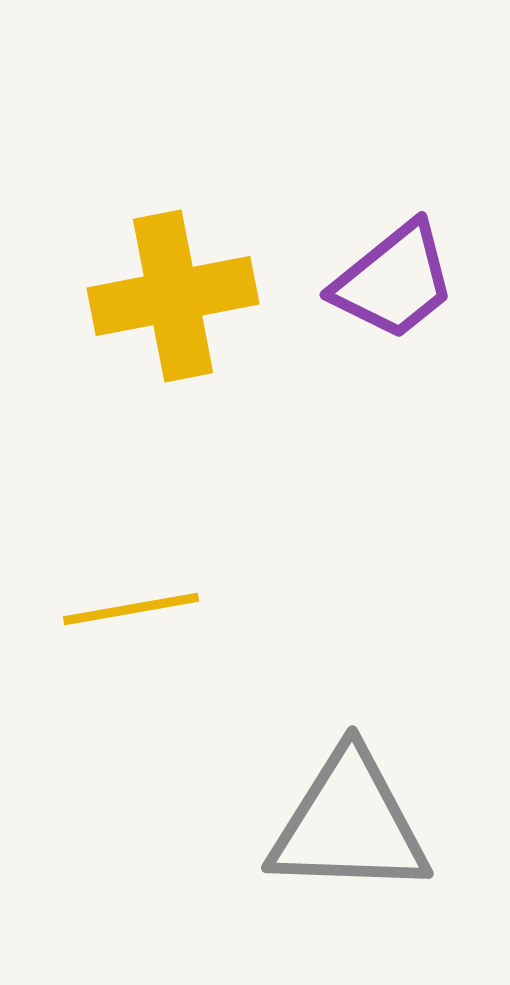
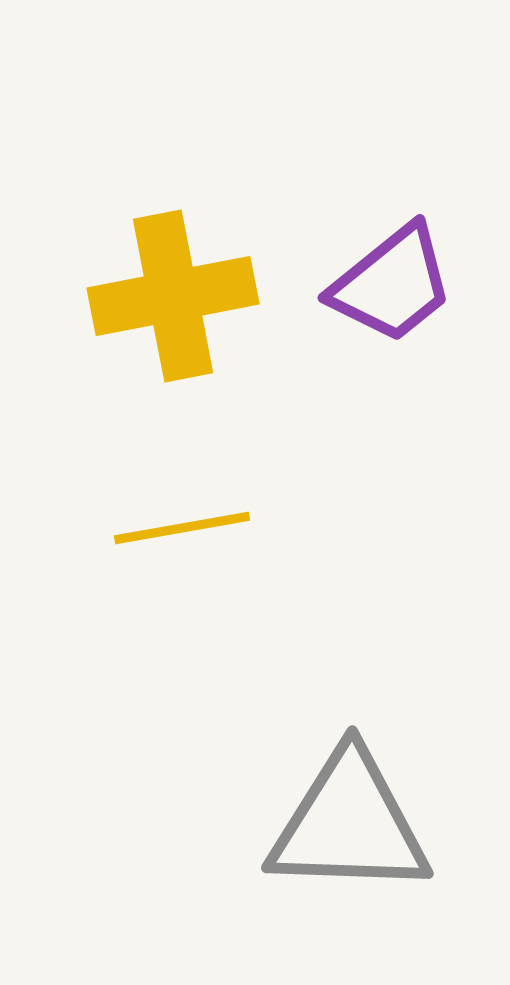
purple trapezoid: moved 2 px left, 3 px down
yellow line: moved 51 px right, 81 px up
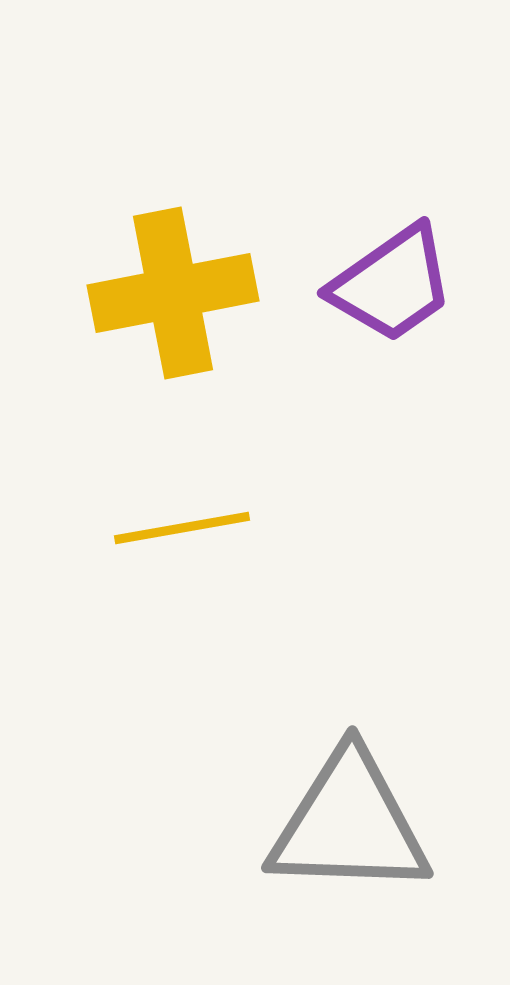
purple trapezoid: rotated 4 degrees clockwise
yellow cross: moved 3 px up
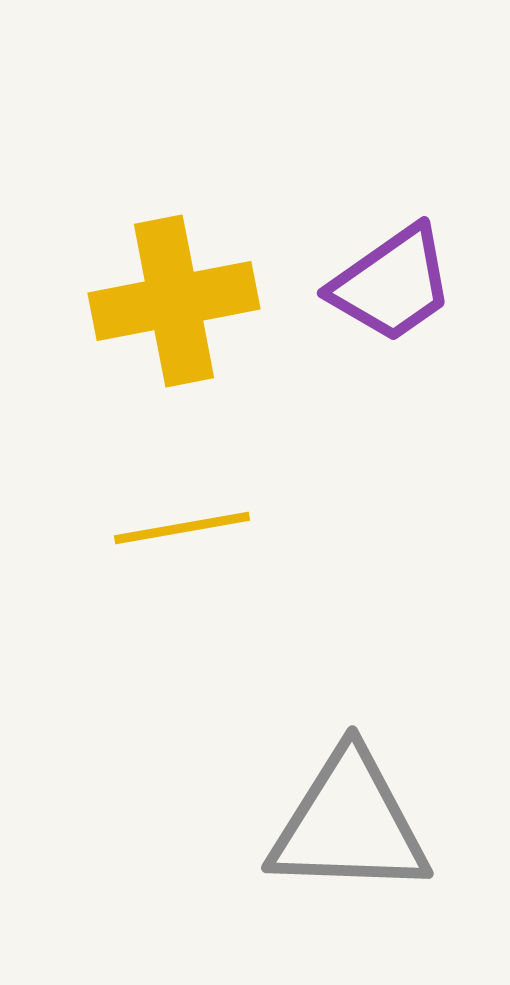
yellow cross: moved 1 px right, 8 px down
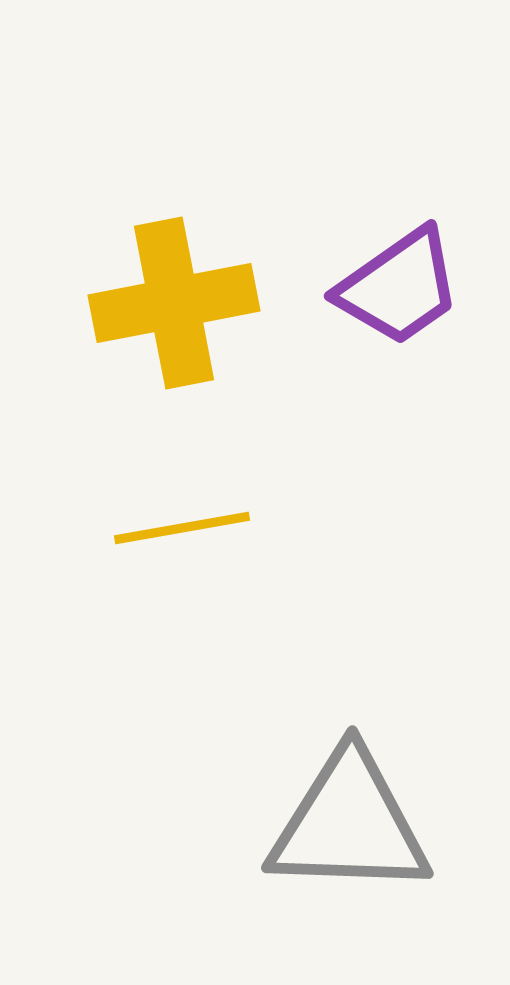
purple trapezoid: moved 7 px right, 3 px down
yellow cross: moved 2 px down
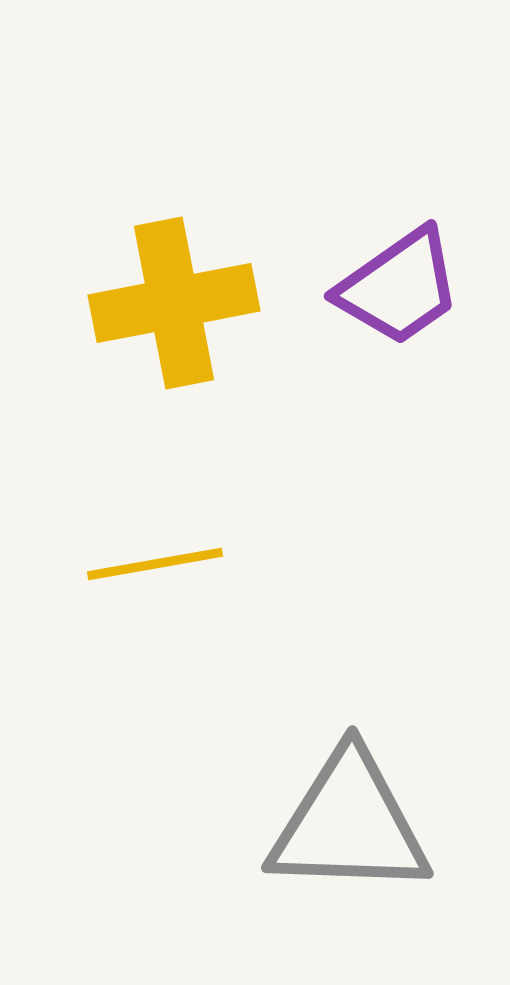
yellow line: moved 27 px left, 36 px down
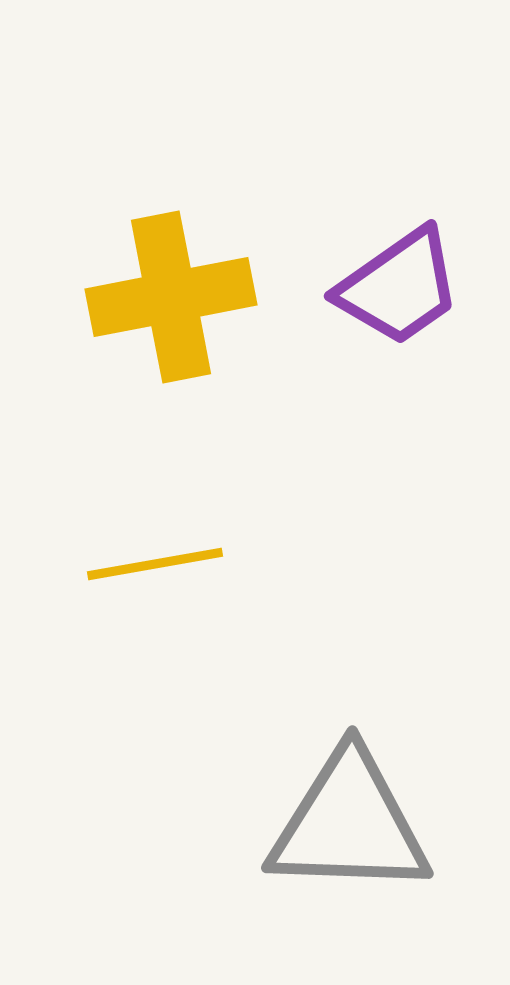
yellow cross: moved 3 px left, 6 px up
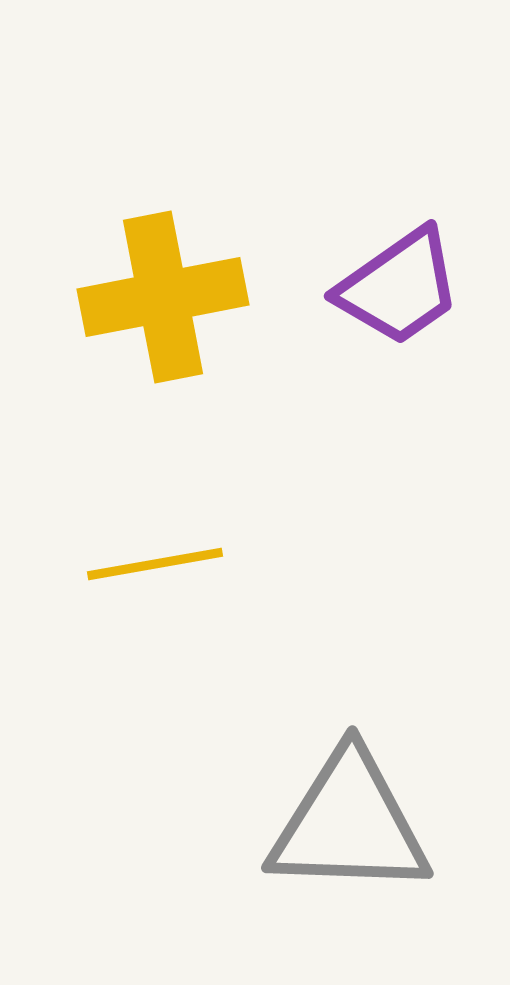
yellow cross: moved 8 px left
